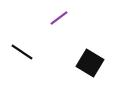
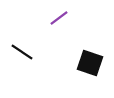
black square: rotated 12 degrees counterclockwise
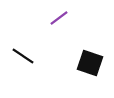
black line: moved 1 px right, 4 px down
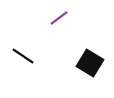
black square: rotated 12 degrees clockwise
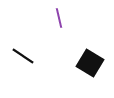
purple line: rotated 66 degrees counterclockwise
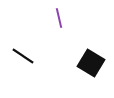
black square: moved 1 px right
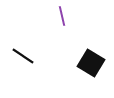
purple line: moved 3 px right, 2 px up
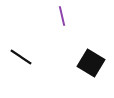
black line: moved 2 px left, 1 px down
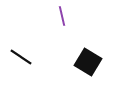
black square: moved 3 px left, 1 px up
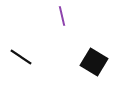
black square: moved 6 px right
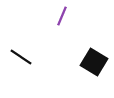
purple line: rotated 36 degrees clockwise
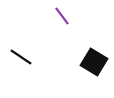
purple line: rotated 60 degrees counterclockwise
